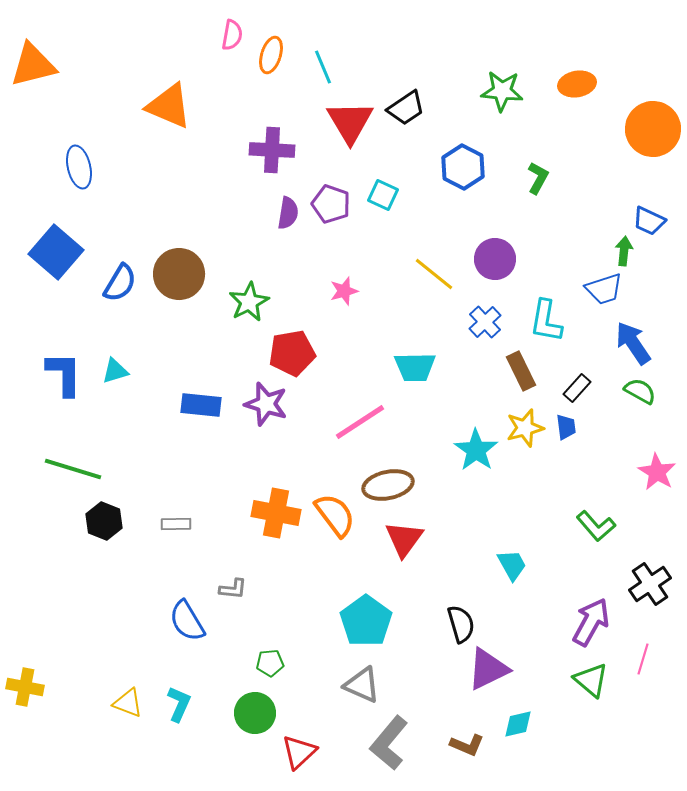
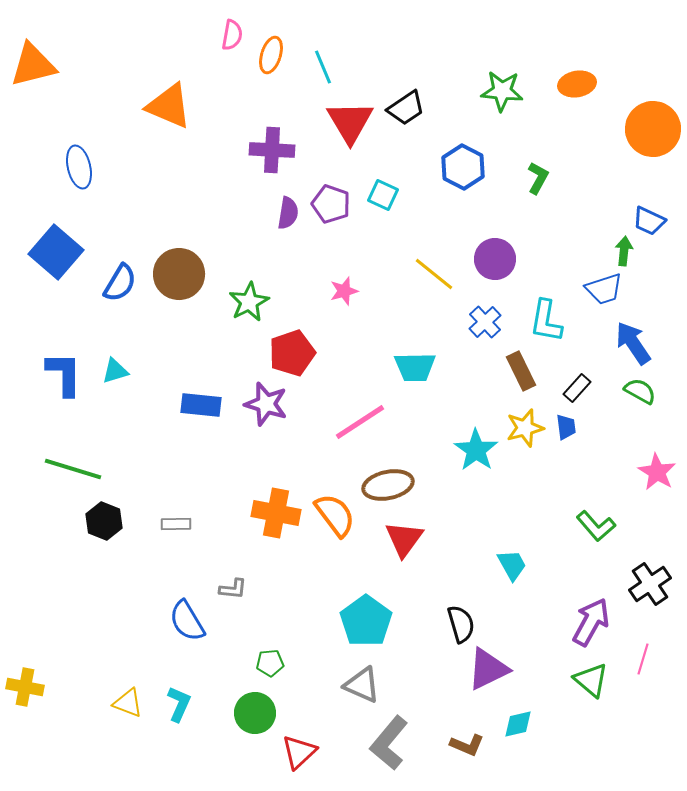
red pentagon at (292, 353): rotated 9 degrees counterclockwise
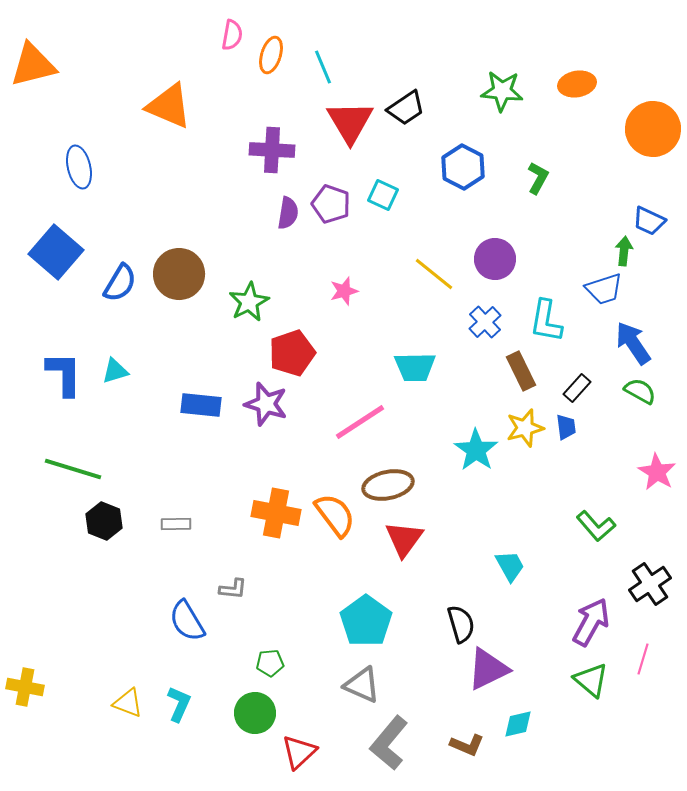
cyan trapezoid at (512, 565): moved 2 px left, 1 px down
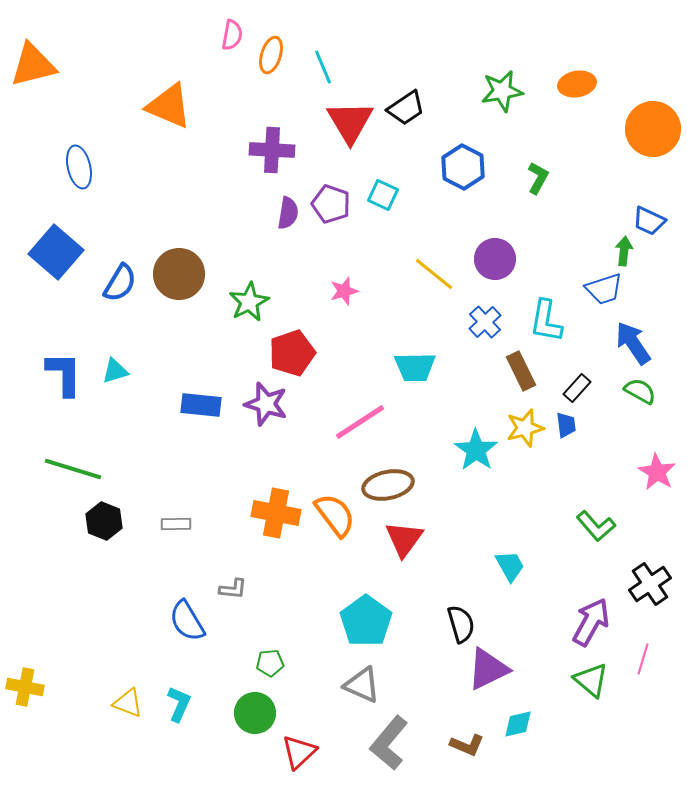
green star at (502, 91): rotated 15 degrees counterclockwise
blue trapezoid at (566, 427): moved 2 px up
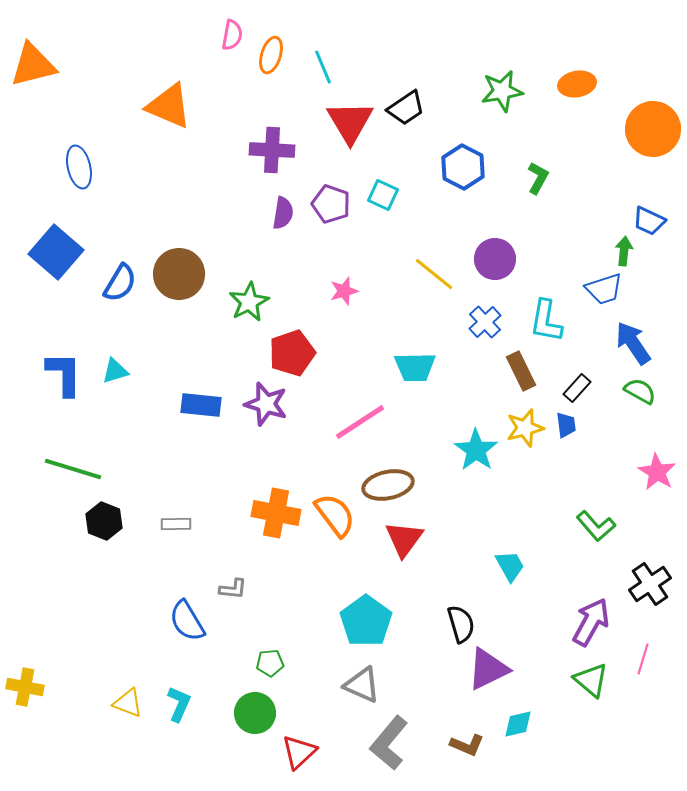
purple semicircle at (288, 213): moved 5 px left
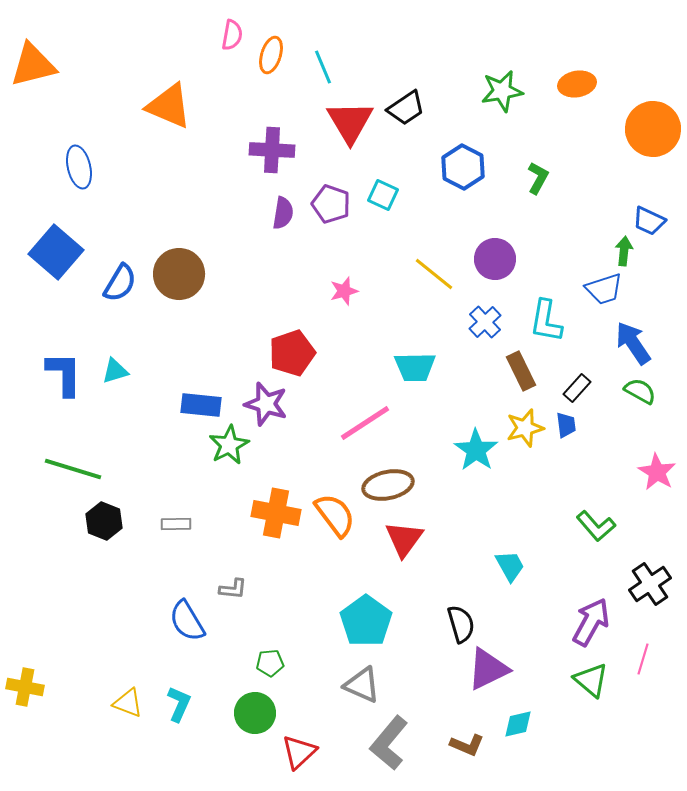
green star at (249, 302): moved 20 px left, 143 px down
pink line at (360, 422): moved 5 px right, 1 px down
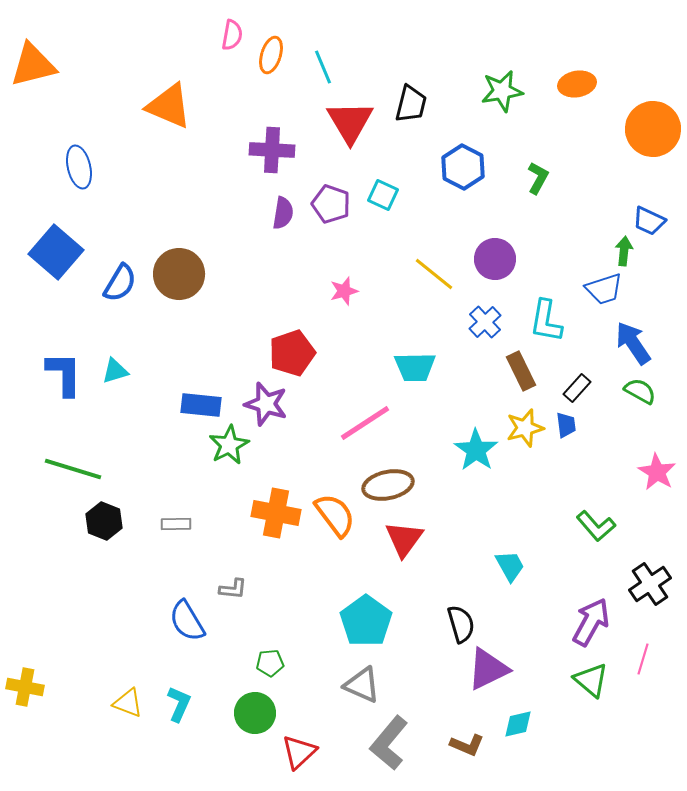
black trapezoid at (406, 108): moved 5 px right, 4 px up; rotated 42 degrees counterclockwise
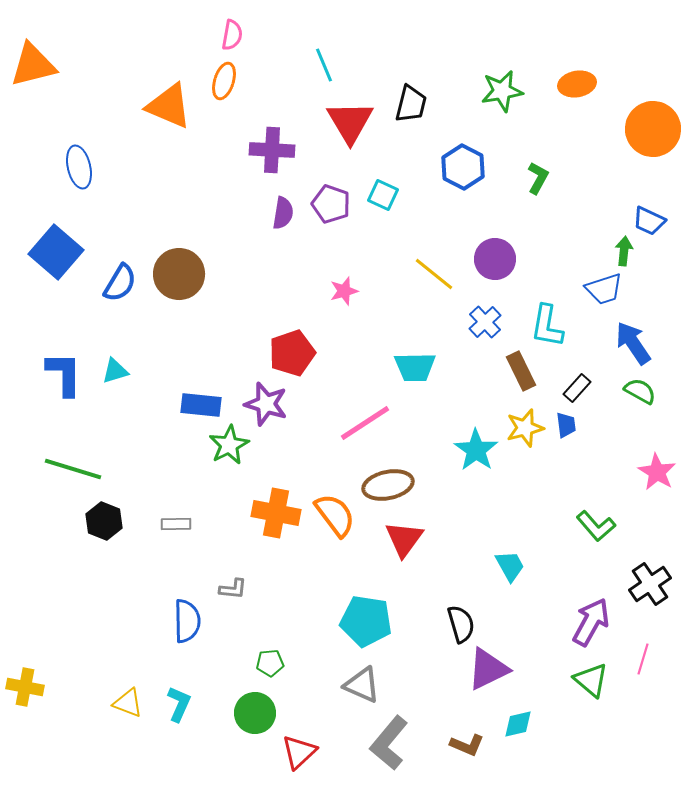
orange ellipse at (271, 55): moved 47 px left, 26 px down
cyan line at (323, 67): moved 1 px right, 2 px up
cyan L-shape at (546, 321): moved 1 px right, 5 px down
blue semicircle at (187, 621): rotated 150 degrees counterclockwise
cyan pentagon at (366, 621): rotated 27 degrees counterclockwise
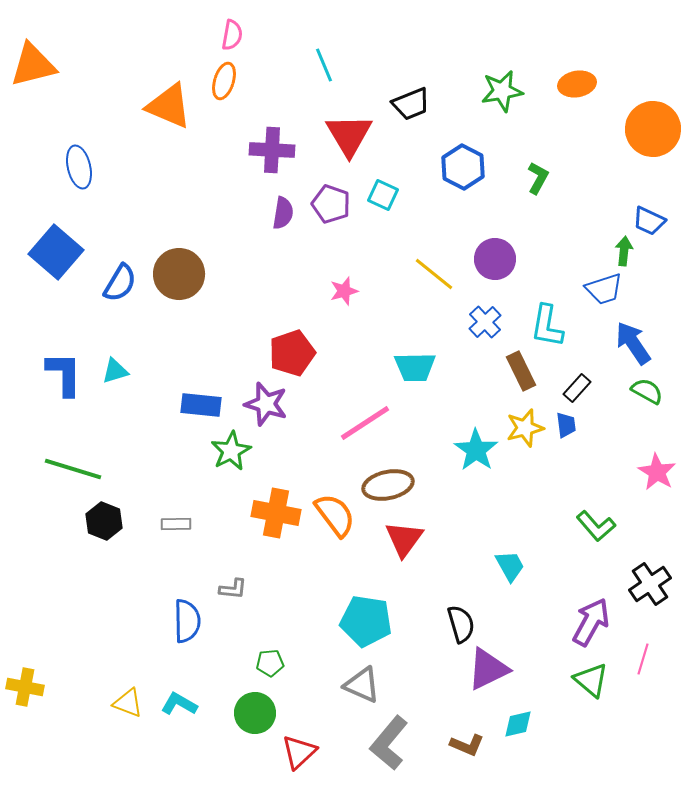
black trapezoid at (411, 104): rotated 54 degrees clockwise
red triangle at (350, 122): moved 1 px left, 13 px down
green semicircle at (640, 391): moved 7 px right
green star at (229, 445): moved 2 px right, 6 px down
cyan L-shape at (179, 704): rotated 84 degrees counterclockwise
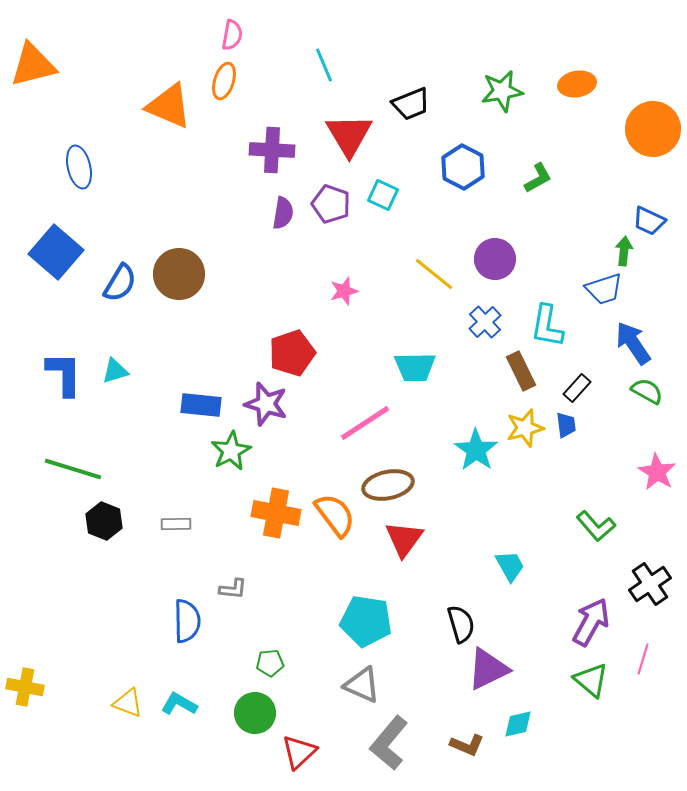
green L-shape at (538, 178): rotated 32 degrees clockwise
